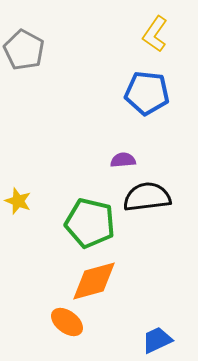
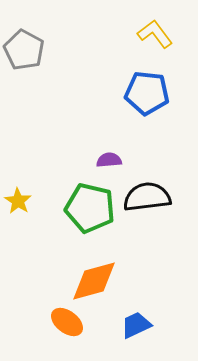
yellow L-shape: rotated 108 degrees clockwise
purple semicircle: moved 14 px left
yellow star: rotated 12 degrees clockwise
green pentagon: moved 15 px up
blue trapezoid: moved 21 px left, 15 px up
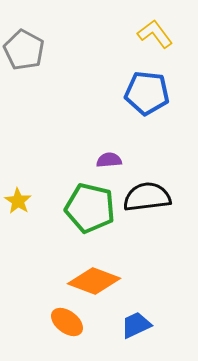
orange diamond: rotated 36 degrees clockwise
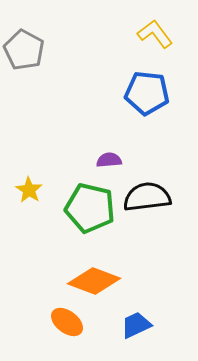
yellow star: moved 11 px right, 11 px up
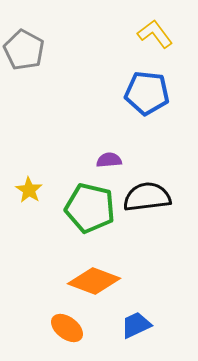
orange ellipse: moved 6 px down
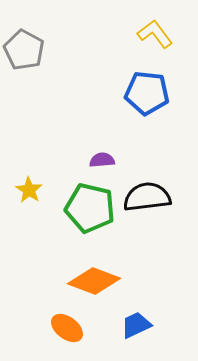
purple semicircle: moved 7 px left
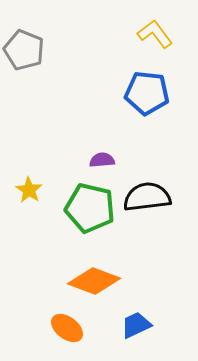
gray pentagon: rotated 6 degrees counterclockwise
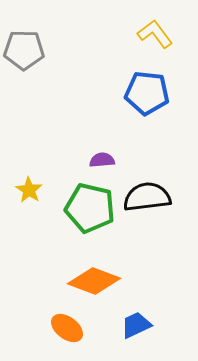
gray pentagon: rotated 21 degrees counterclockwise
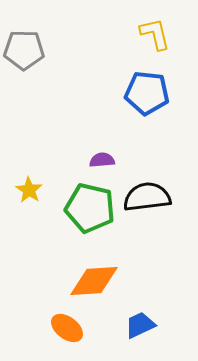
yellow L-shape: rotated 24 degrees clockwise
orange diamond: rotated 24 degrees counterclockwise
blue trapezoid: moved 4 px right
